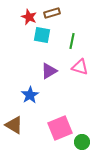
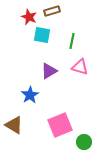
brown rectangle: moved 2 px up
pink square: moved 3 px up
green circle: moved 2 px right
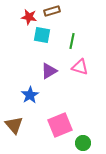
red star: rotated 14 degrees counterclockwise
brown triangle: rotated 18 degrees clockwise
green circle: moved 1 px left, 1 px down
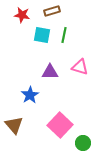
red star: moved 7 px left, 2 px up
green line: moved 8 px left, 6 px up
purple triangle: moved 1 px right, 1 px down; rotated 30 degrees clockwise
pink square: rotated 25 degrees counterclockwise
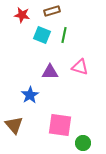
cyan square: rotated 12 degrees clockwise
pink square: rotated 35 degrees counterclockwise
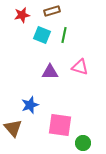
red star: rotated 21 degrees counterclockwise
blue star: moved 10 px down; rotated 12 degrees clockwise
brown triangle: moved 1 px left, 3 px down
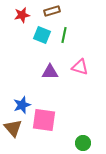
blue star: moved 8 px left
pink square: moved 16 px left, 5 px up
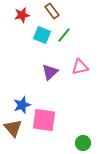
brown rectangle: rotated 70 degrees clockwise
green line: rotated 28 degrees clockwise
pink triangle: rotated 30 degrees counterclockwise
purple triangle: rotated 42 degrees counterclockwise
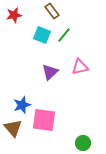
red star: moved 8 px left
